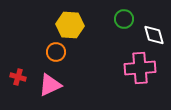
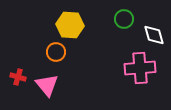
pink triangle: moved 3 px left; rotated 45 degrees counterclockwise
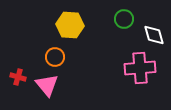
orange circle: moved 1 px left, 5 px down
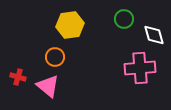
yellow hexagon: rotated 12 degrees counterclockwise
pink triangle: moved 1 px right, 1 px down; rotated 10 degrees counterclockwise
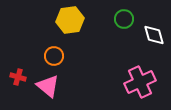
yellow hexagon: moved 5 px up
orange circle: moved 1 px left, 1 px up
pink cross: moved 14 px down; rotated 20 degrees counterclockwise
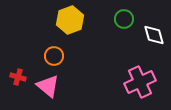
yellow hexagon: rotated 12 degrees counterclockwise
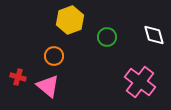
green circle: moved 17 px left, 18 px down
pink cross: rotated 28 degrees counterclockwise
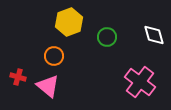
yellow hexagon: moved 1 px left, 2 px down
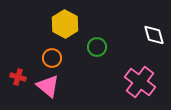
yellow hexagon: moved 4 px left, 2 px down; rotated 12 degrees counterclockwise
green circle: moved 10 px left, 10 px down
orange circle: moved 2 px left, 2 px down
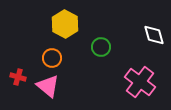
green circle: moved 4 px right
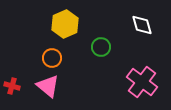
yellow hexagon: rotated 8 degrees clockwise
white diamond: moved 12 px left, 10 px up
red cross: moved 6 px left, 9 px down
pink cross: moved 2 px right
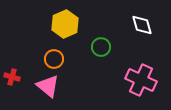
orange circle: moved 2 px right, 1 px down
pink cross: moved 1 px left, 2 px up; rotated 12 degrees counterclockwise
red cross: moved 9 px up
